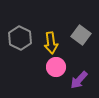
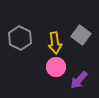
yellow arrow: moved 4 px right
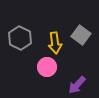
pink circle: moved 9 px left
purple arrow: moved 2 px left, 5 px down
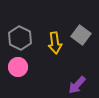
pink circle: moved 29 px left
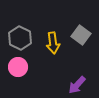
yellow arrow: moved 2 px left
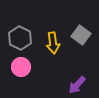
pink circle: moved 3 px right
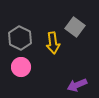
gray square: moved 6 px left, 8 px up
purple arrow: rotated 24 degrees clockwise
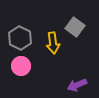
pink circle: moved 1 px up
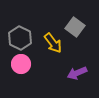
yellow arrow: rotated 30 degrees counterclockwise
pink circle: moved 2 px up
purple arrow: moved 12 px up
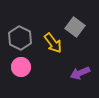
pink circle: moved 3 px down
purple arrow: moved 3 px right
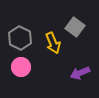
yellow arrow: rotated 15 degrees clockwise
